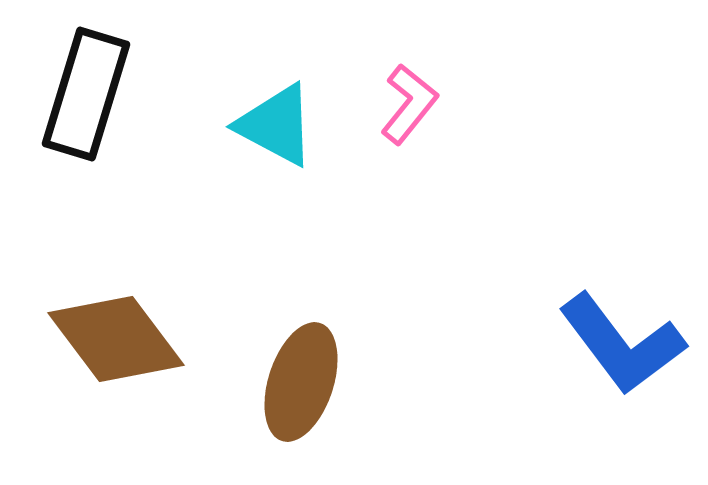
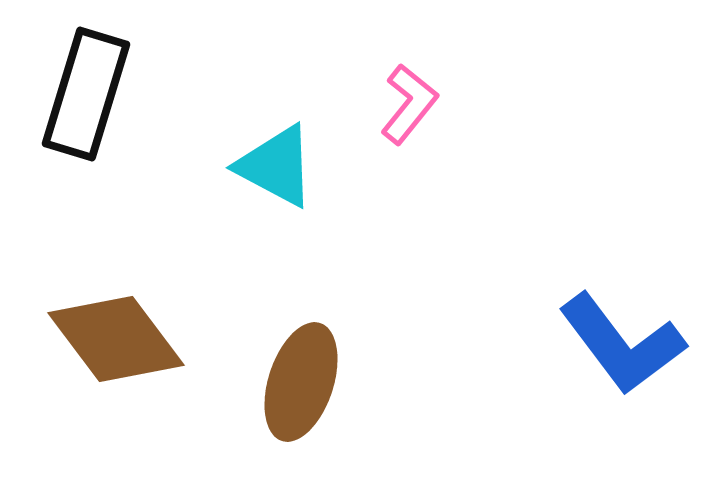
cyan triangle: moved 41 px down
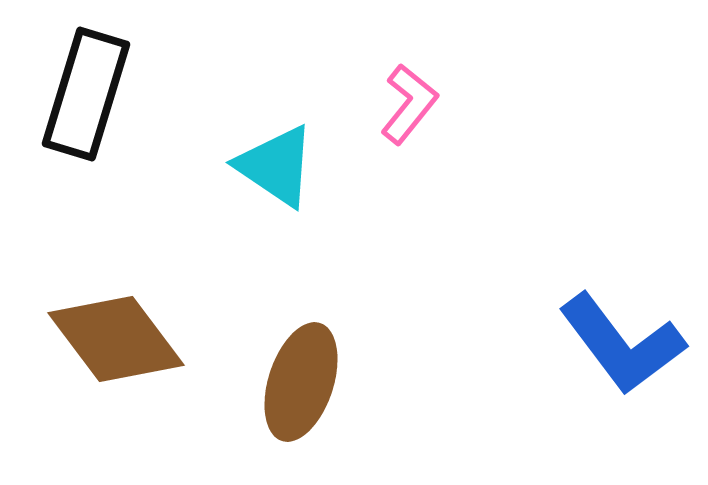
cyan triangle: rotated 6 degrees clockwise
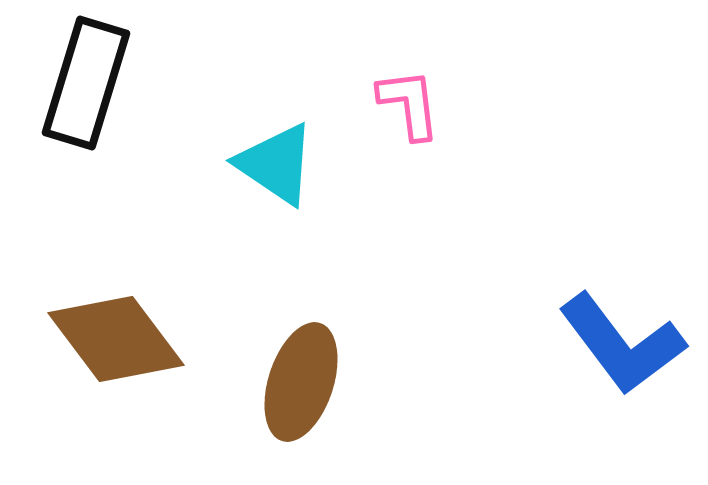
black rectangle: moved 11 px up
pink L-shape: rotated 46 degrees counterclockwise
cyan triangle: moved 2 px up
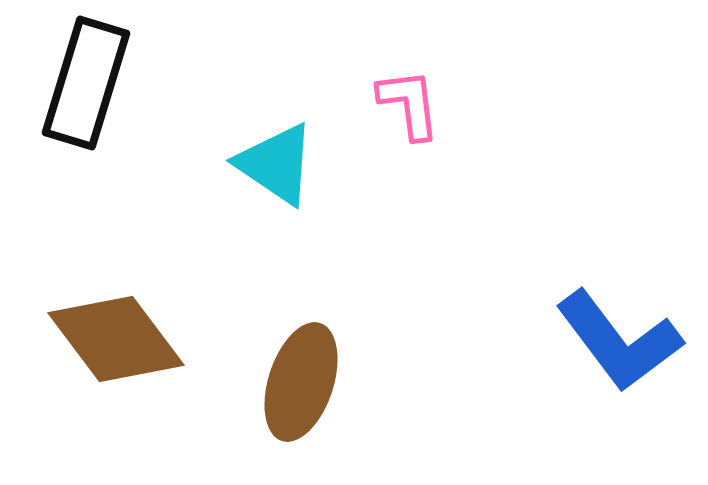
blue L-shape: moved 3 px left, 3 px up
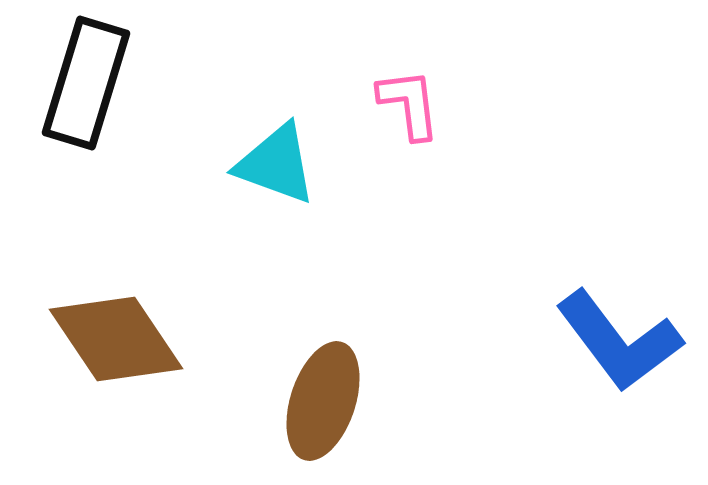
cyan triangle: rotated 14 degrees counterclockwise
brown diamond: rotated 3 degrees clockwise
brown ellipse: moved 22 px right, 19 px down
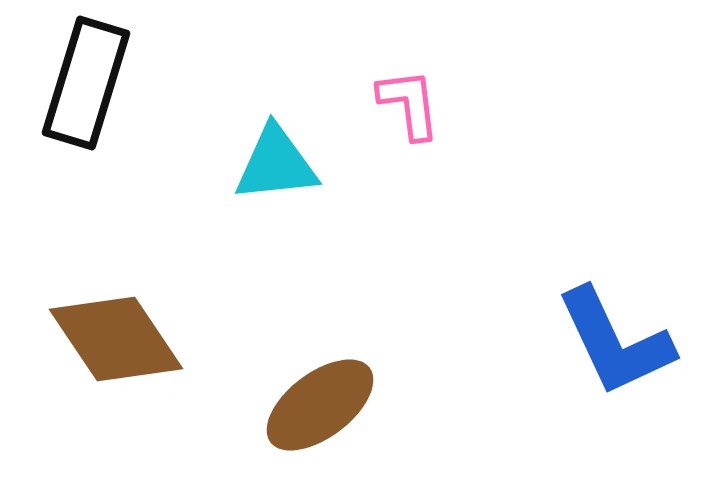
cyan triangle: rotated 26 degrees counterclockwise
blue L-shape: moved 4 px left, 1 px down; rotated 12 degrees clockwise
brown ellipse: moved 3 px left, 4 px down; rotated 35 degrees clockwise
